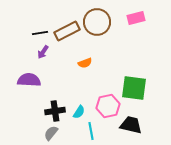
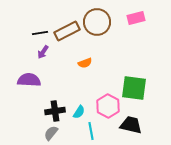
pink hexagon: rotated 20 degrees counterclockwise
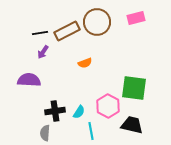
black trapezoid: moved 1 px right
gray semicircle: moved 6 px left; rotated 35 degrees counterclockwise
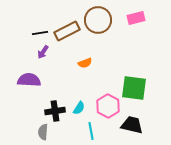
brown circle: moved 1 px right, 2 px up
cyan semicircle: moved 4 px up
gray semicircle: moved 2 px left, 1 px up
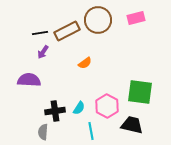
orange semicircle: rotated 16 degrees counterclockwise
green square: moved 6 px right, 4 px down
pink hexagon: moved 1 px left
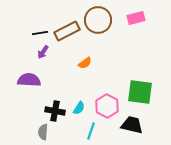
black cross: rotated 18 degrees clockwise
cyan line: rotated 30 degrees clockwise
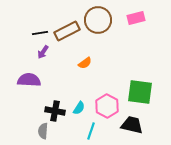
gray semicircle: moved 1 px up
